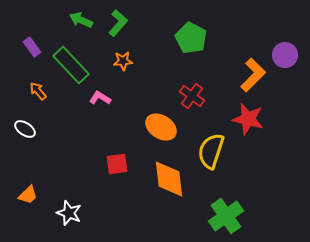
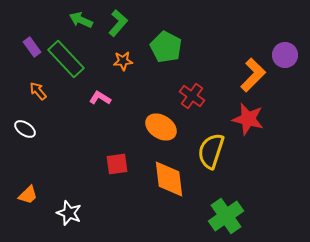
green pentagon: moved 25 px left, 9 px down
green rectangle: moved 5 px left, 6 px up
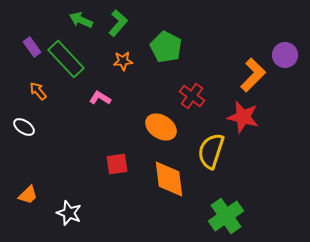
red star: moved 5 px left, 2 px up
white ellipse: moved 1 px left, 2 px up
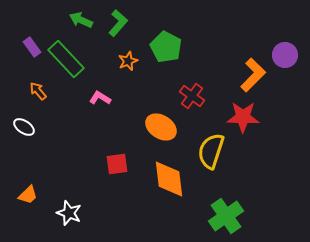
orange star: moved 5 px right; rotated 18 degrees counterclockwise
red star: rotated 12 degrees counterclockwise
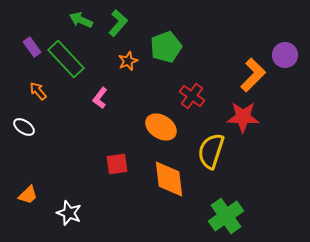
green pentagon: rotated 24 degrees clockwise
pink L-shape: rotated 85 degrees counterclockwise
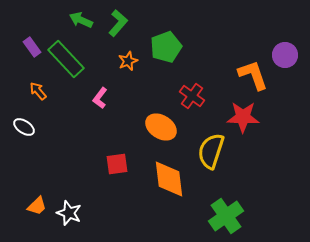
orange L-shape: rotated 64 degrees counterclockwise
orange trapezoid: moved 9 px right, 11 px down
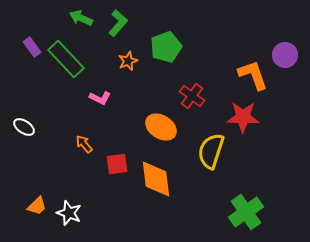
green arrow: moved 2 px up
orange arrow: moved 46 px right, 53 px down
pink L-shape: rotated 100 degrees counterclockwise
orange diamond: moved 13 px left
green cross: moved 20 px right, 4 px up
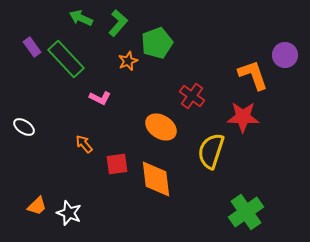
green pentagon: moved 9 px left, 4 px up
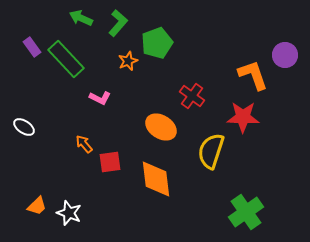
red square: moved 7 px left, 2 px up
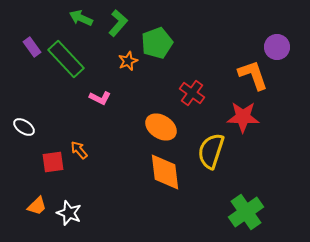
purple circle: moved 8 px left, 8 px up
red cross: moved 3 px up
orange arrow: moved 5 px left, 6 px down
red square: moved 57 px left
orange diamond: moved 9 px right, 7 px up
